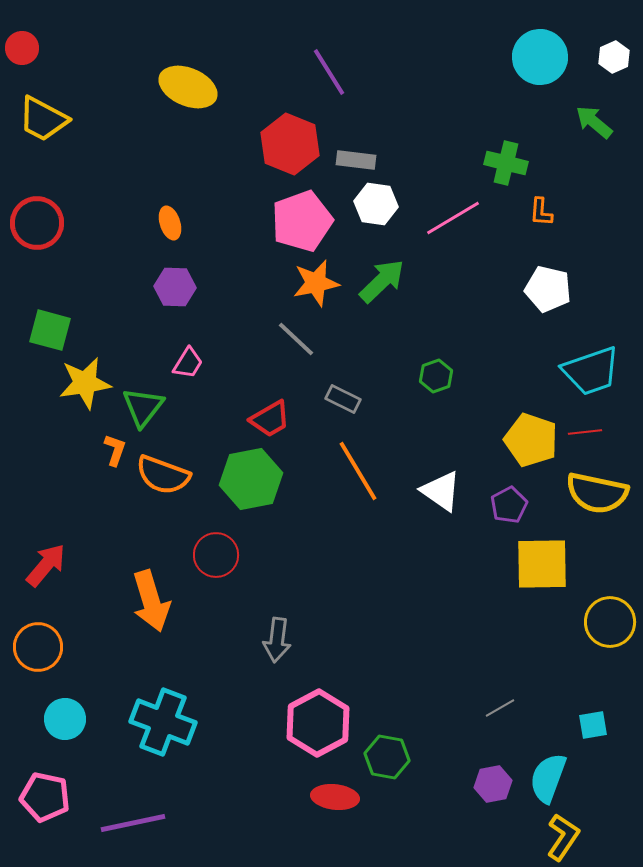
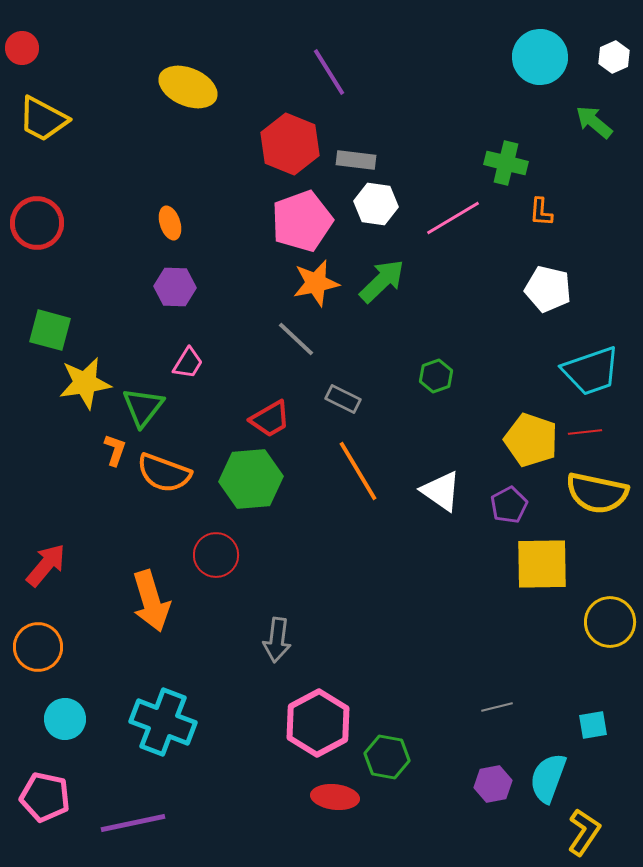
orange semicircle at (163, 475): moved 1 px right, 2 px up
green hexagon at (251, 479): rotated 6 degrees clockwise
gray line at (500, 708): moved 3 px left, 1 px up; rotated 16 degrees clockwise
yellow L-shape at (563, 837): moved 21 px right, 5 px up
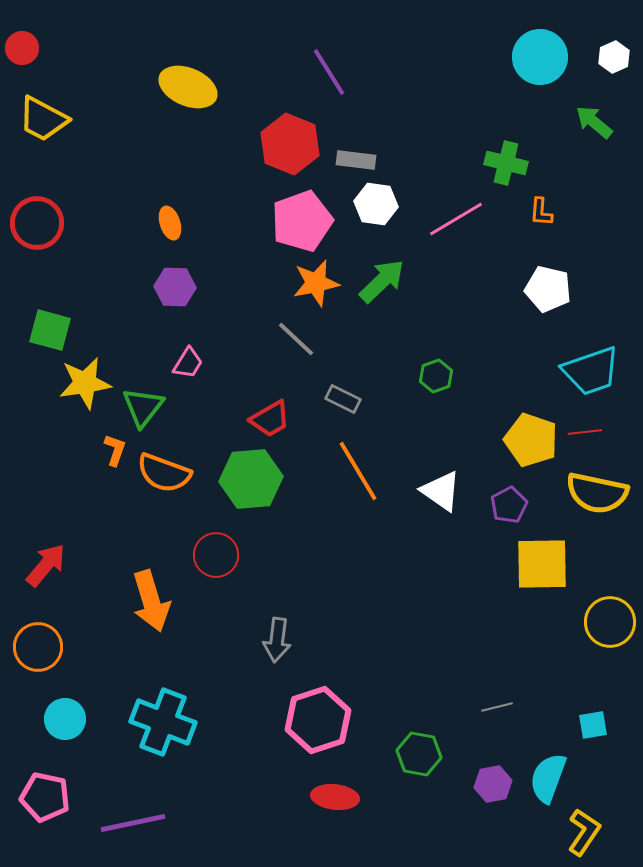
pink line at (453, 218): moved 3 px right, 1 px down
pink hexagon at (318, 723): moved 3 px up; rotated 10 degrees clockwise
green hexagon at (387, 757): moved 32 px right, 3 px up
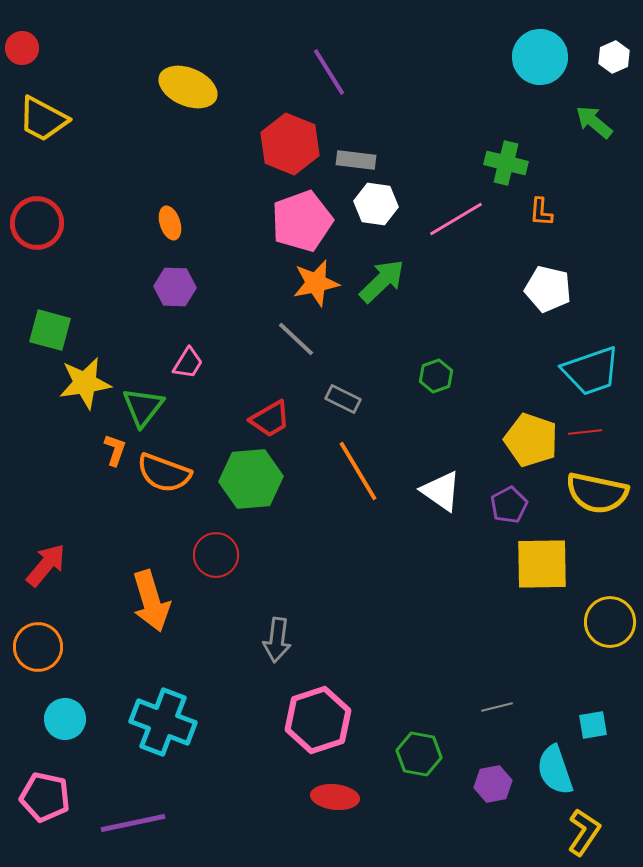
cyan semicircle at (548, 778): moved 7 px right, 8 px up; rotated 39 degrees counterclockwise
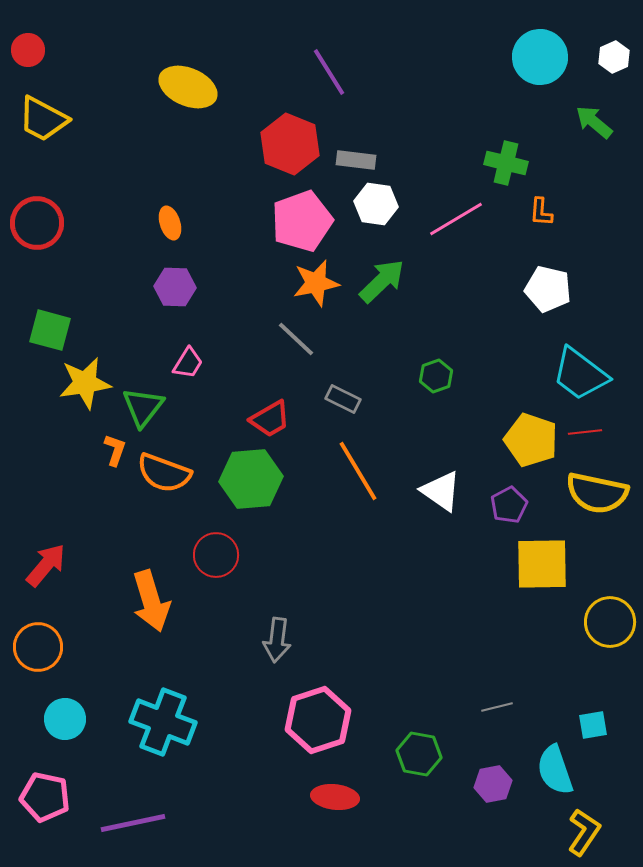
red circle at (22, 48): moved 6 px right, 2 px down
cyan trapezoid at (591, 371): moved 11 px left, 3 px down; rotated 56 degrees clockwise
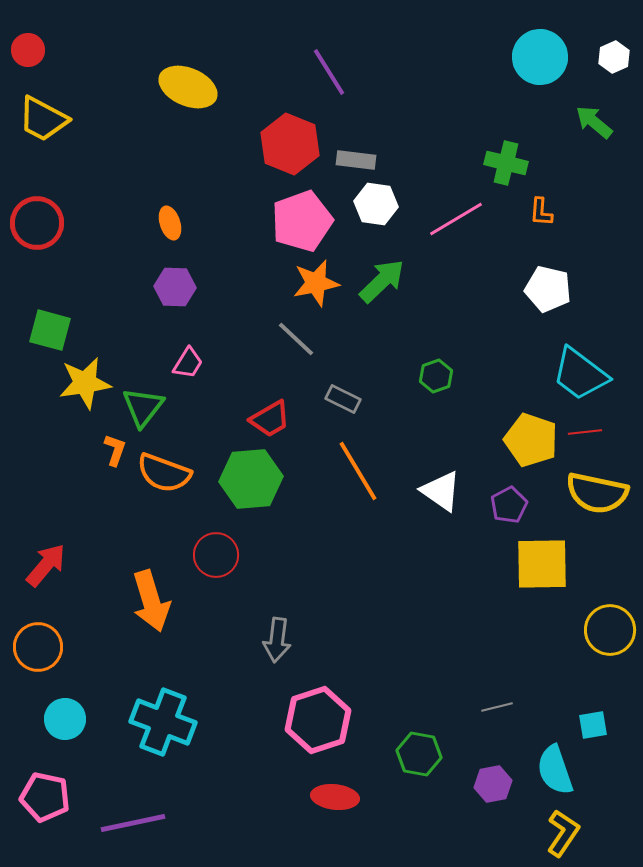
yellow circle at (610, 622): moved 8 px down
yellow L-shape at (584, 832): moved 21 px left, 1 px down
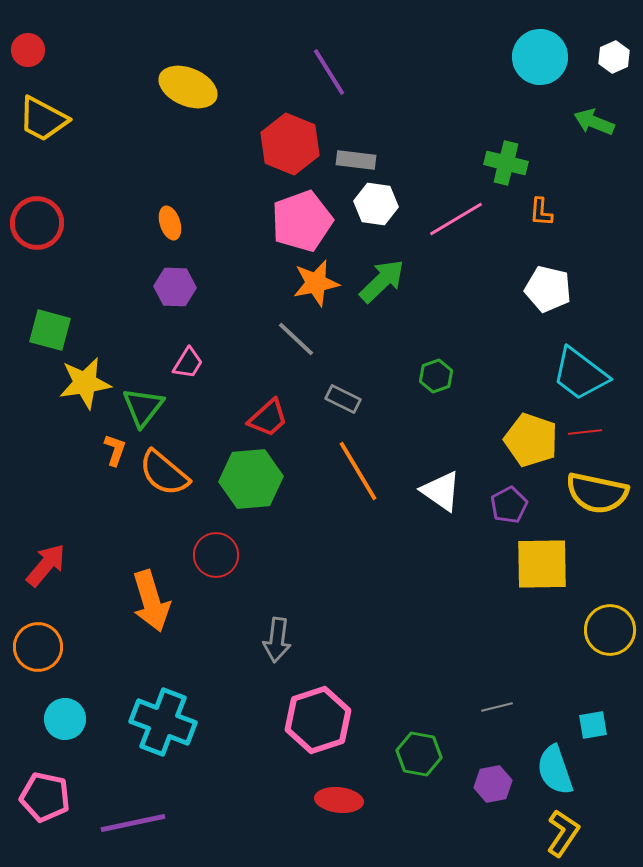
green arrow at (594, 122): rotated 18 degrees counterclockwise
red trapezoid at (270, 419): moved 2 px left, 1 px up; rotated 12 degrees counterclockwise
orange semicircle at (164, 473): rotated 20 degrees clockwise
red ellipse at (335, 797): moved 4 px right, 3 px down
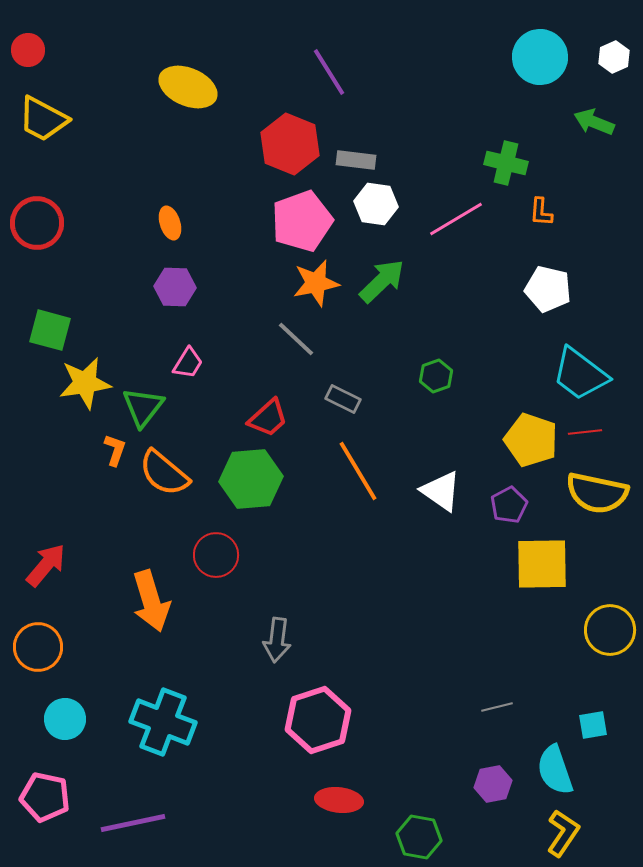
green hexagon at (419, 754): moved 83 px down
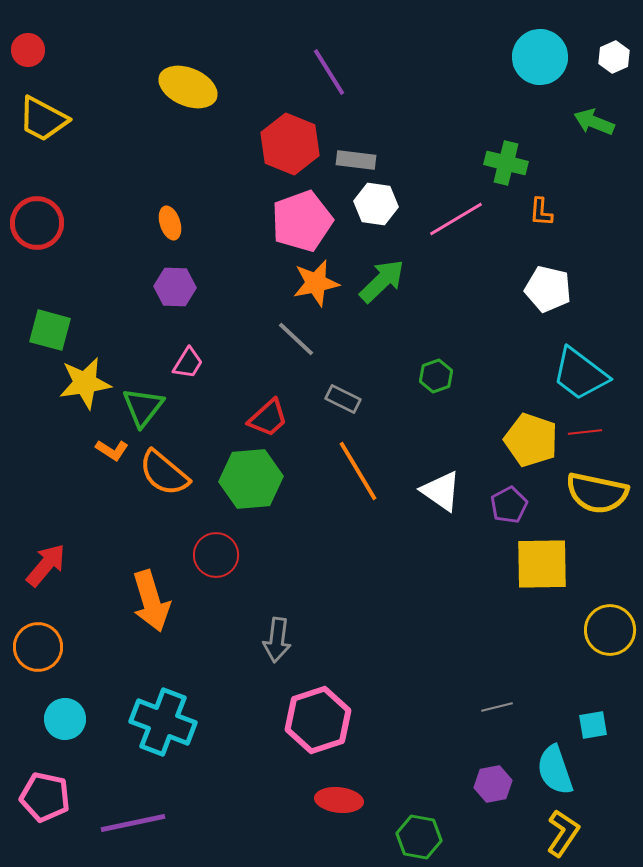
orange L-shape at (115, 450): moved 3 px left; rotated 104 degrees clockwise
